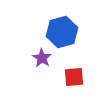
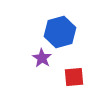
blue hexagon: moved 2 px left
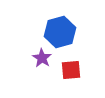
red square: moved 3 px left, 7 px up
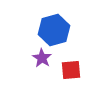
blue hexagon: moved 6 px left, 2 px up
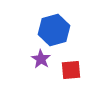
purple star: moved 1 px left, 1 px down
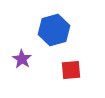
purple star: moved 19 px left
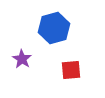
blue hexagon: moved 2 px up
